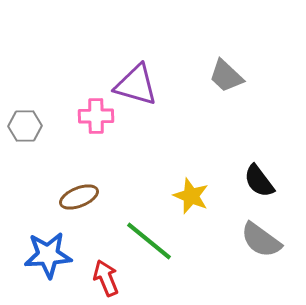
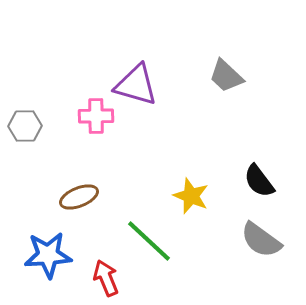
green line: rotated 4 degrees clockwise
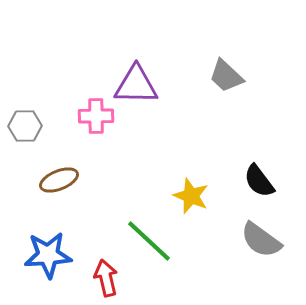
purple triangle: rotated 15 degrees counterclockwise
brown ellipse: moved 20 px left, 17 px up
red arrow: rotated 9 degrees clockwise
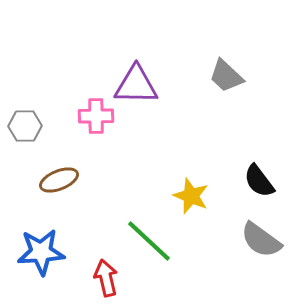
blue star: moved 7 px left, 3 px up
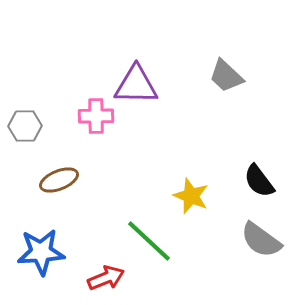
red arrow: rotated 81 degrees clockwise
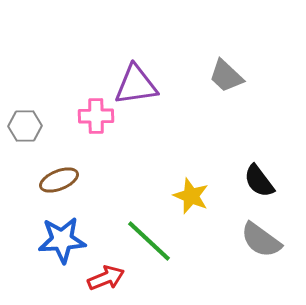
purple triangle: rotated 9 degrees counterclockwise
blue star: moved 21 px right, 12 px up
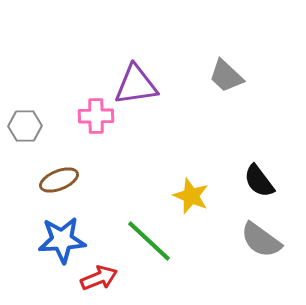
red arrow: moved 7 px left
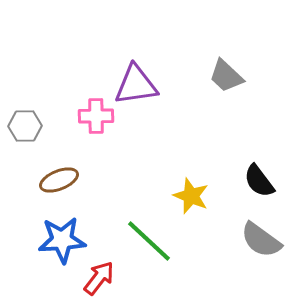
red arrow: rotated 30 degrees counterclockwise
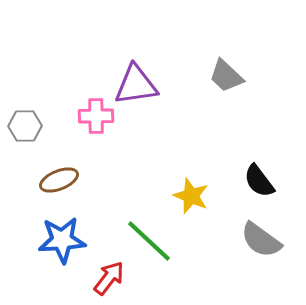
red arrow: moved 10 px right
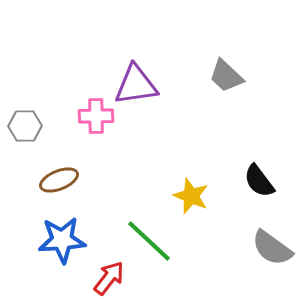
gray semicircle: moved 11 px right, 8 px down
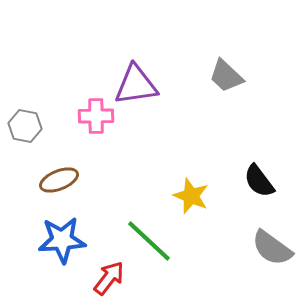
gray hexagon: rotated 12 degrees clockwise
